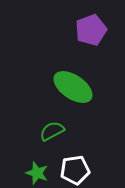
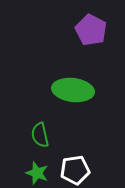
purple pentagon: rotated 24 degrees counterclockwise
green ellipse: moved 3 px down; rotated 27 degrees counterclockwise
green semicircle: moved 12 px left, 4 px down; rotated 75 degrees counterclockwise
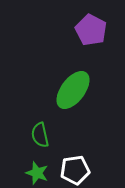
green ellipse: rotated 60 degrees counterclockwise
